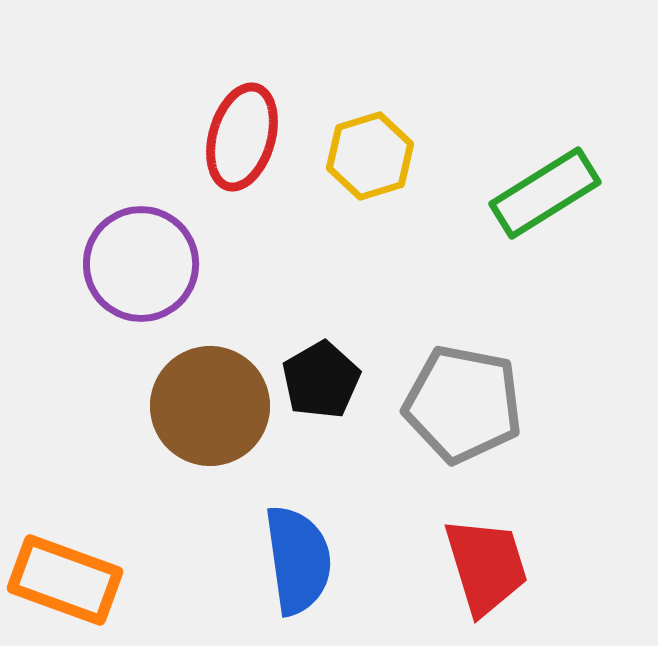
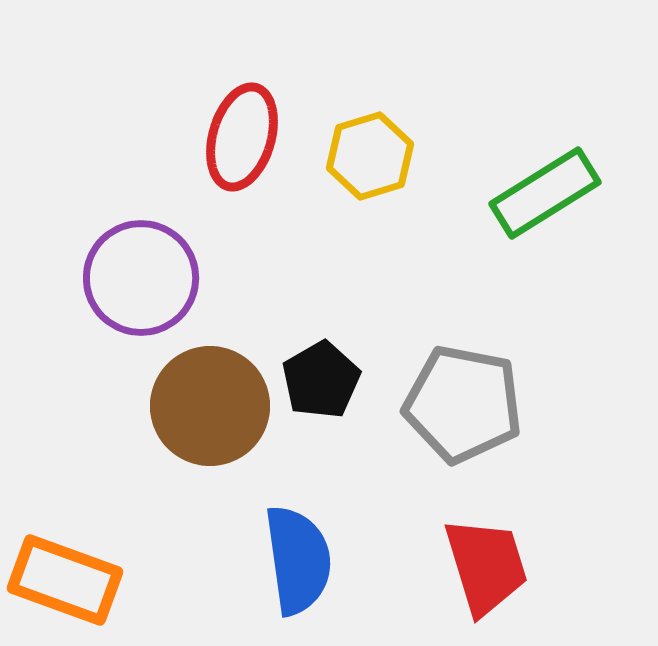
purple circle: moved 14 px down
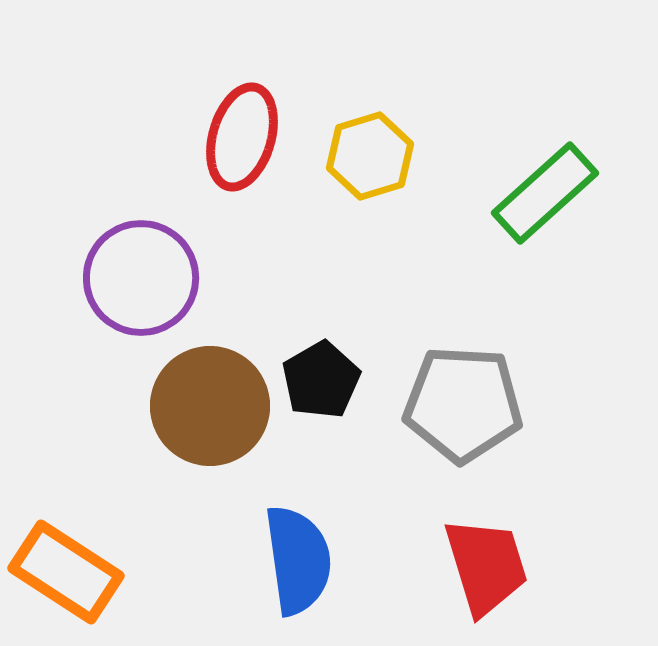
green rectangle: rotated 10 degrees counterclockwise
gray pentagon: rotated 8 degrees counterclockwise
orange rectangle: moved 1 px right, 8 px up; rotated 13 degrees clockwise
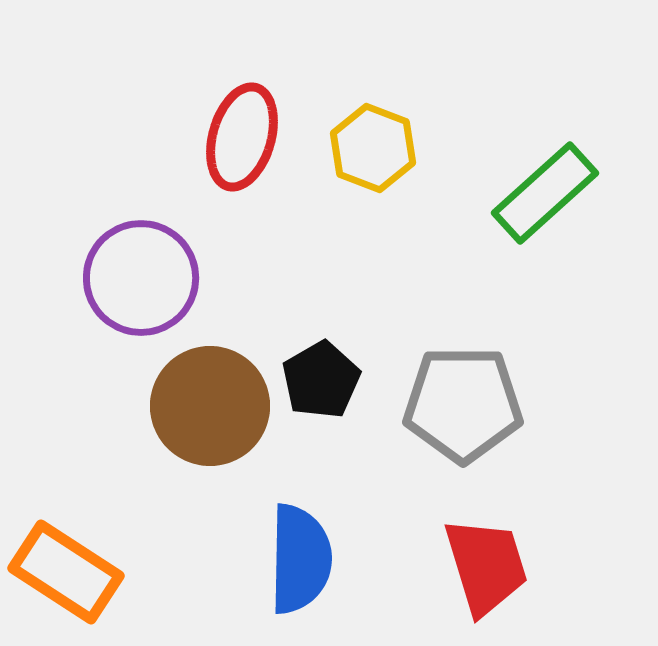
yellow hexagon: moved 3 px right, 8 px up; rotated 22 degrees counterclockwise
gray pentagon: rotated 3 degrees counterclockwise
blue semicircle: moved 2 px right, 1 px up; rotated 9 degrees clockwise
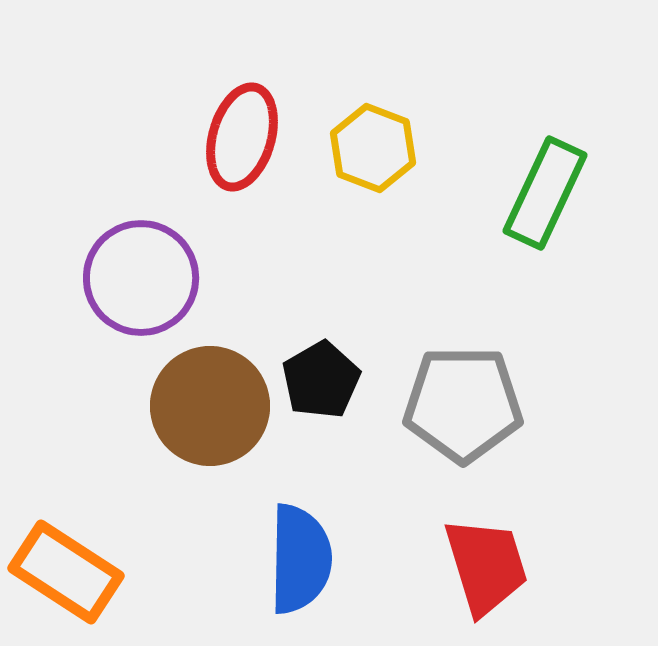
green rectangle: rotated 23 degrees counterclockwise
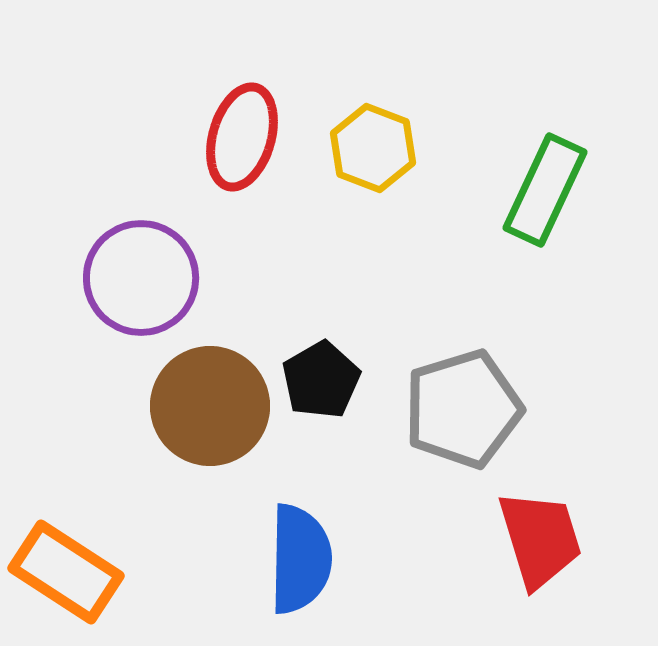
green rectangle: moved 3 px up
gray pentagon: moved 5 px down; rotated 17 degrees counterclockwise
red trapezoid: moved 54 px right, 27 px up
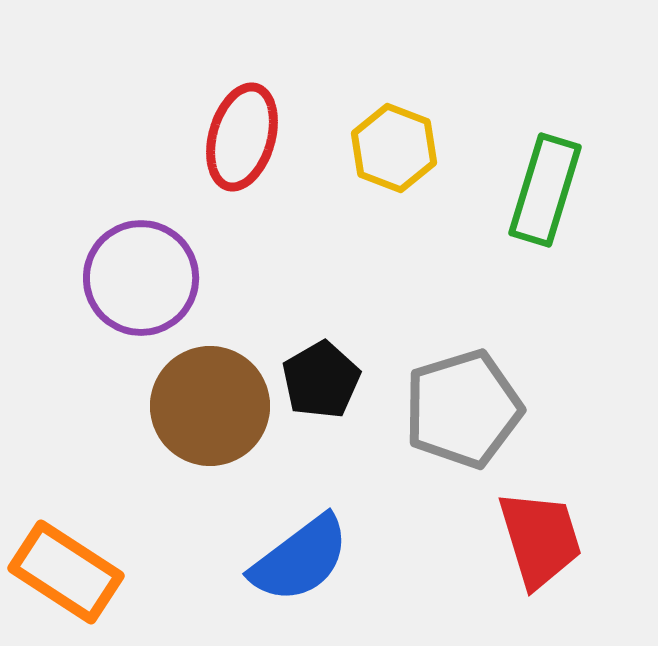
yellow hexagon: moved 21 px right
green rectangle: rotated 8 degrees counterclockwise
blue semicircle: rotated 52 degrees clockwise
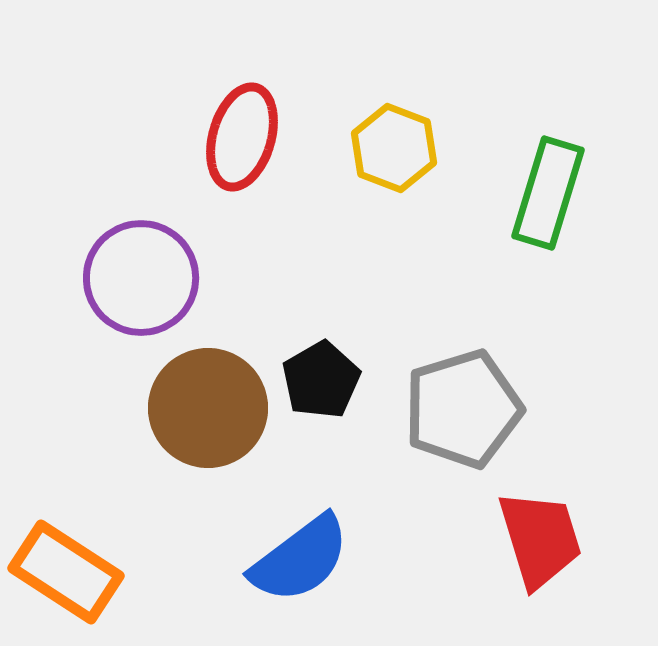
green rectangle: moved 3 px right, 3 px down
brown circle: moved 2 px left, 2 px down
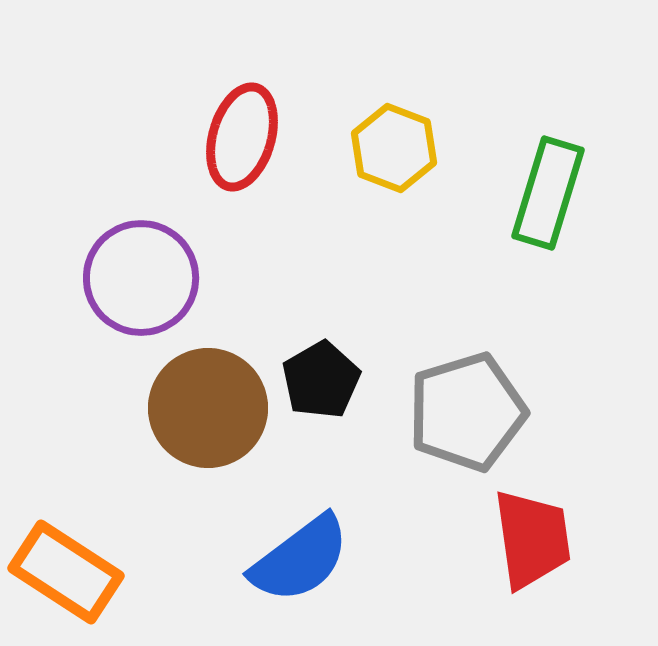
gray pentagon: moved 4 px right, 3 px down
red trapezoid: moved 8 px left; rotated 9 degrees clockwise
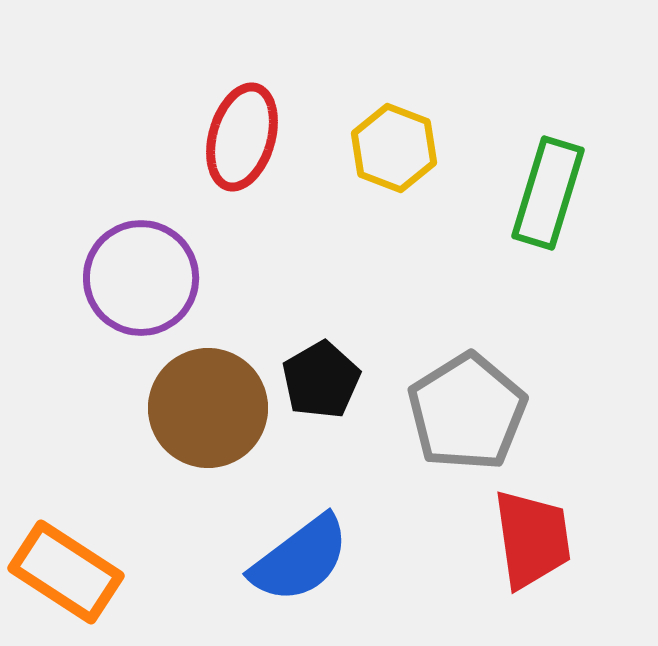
gray pentagon: rotated 15 degrees counterclockwise
